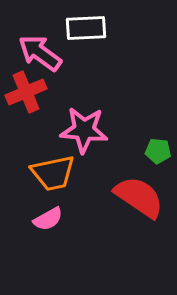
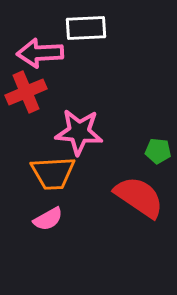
pink arrow: rotated 39 degrees counterclockwise
pink star: moved 5 px left, 2 px down
orange trapezoid: rotated 9 degrees clockwise
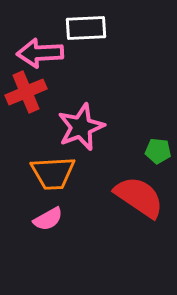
pink star: moved 2 px right, 5 px up; rotated 27 degrees counterclockwise
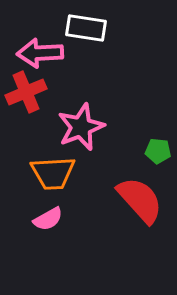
white rectangle: rotated 12 degrees clockwise
red semicircle: moved 1 px right, 3 px down; rotated 14 degrees clockwise
